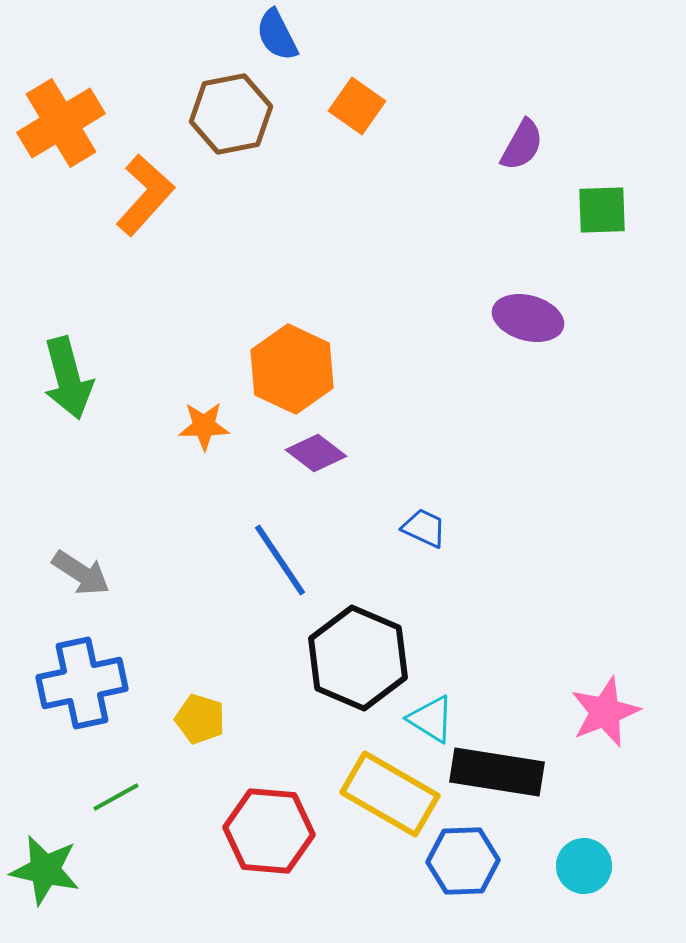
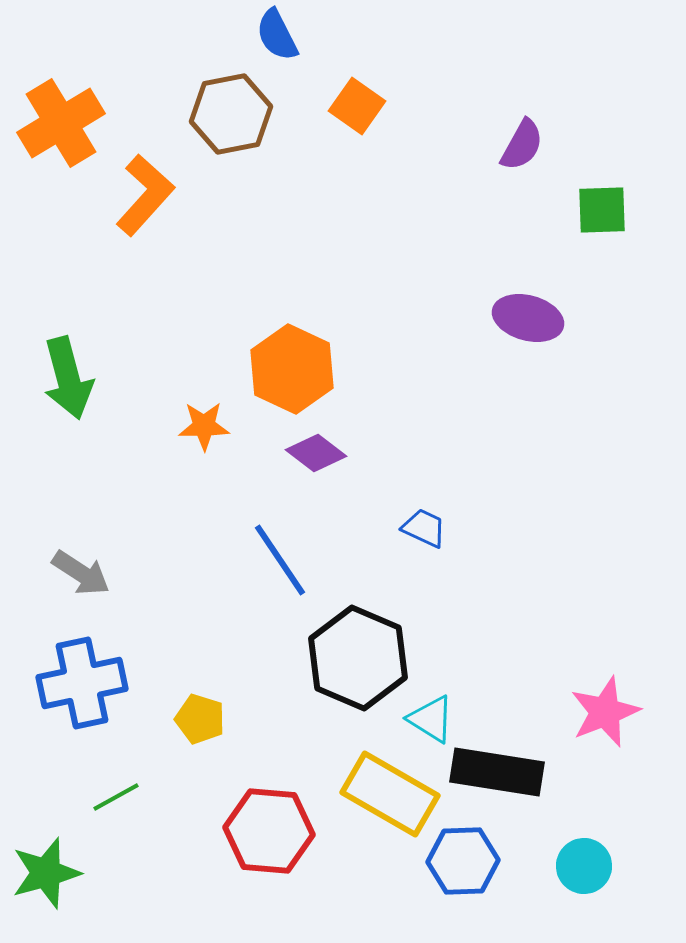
green star: moved 1 px right, 3 px down; rotated 28 degrees counterclockwise
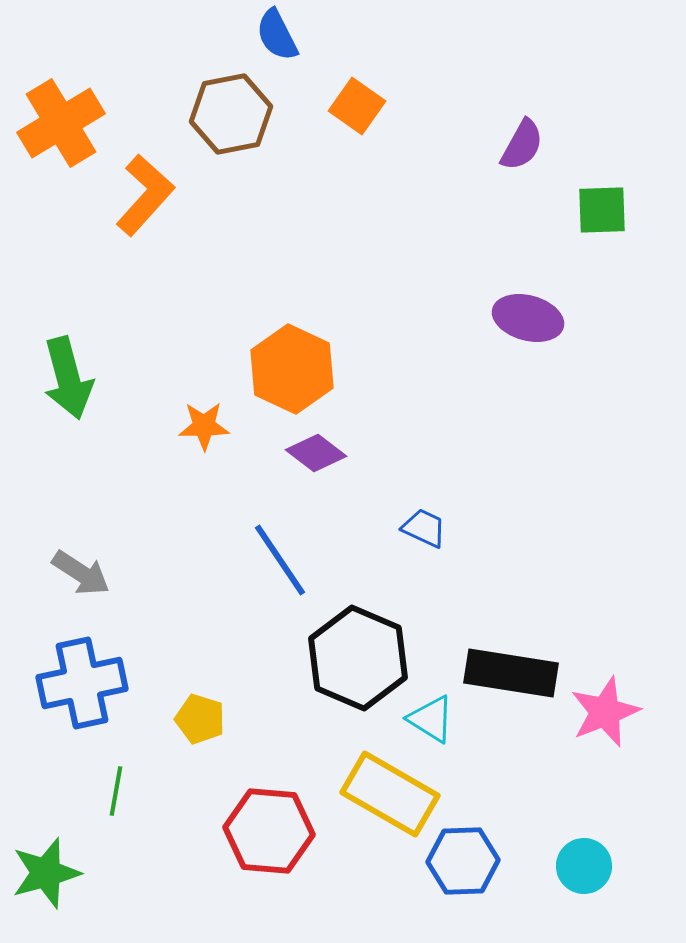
black rectangle: moved 14 px right, 99 px up
green line: moved 6 px up; rotated 51 degrees counterclockwise
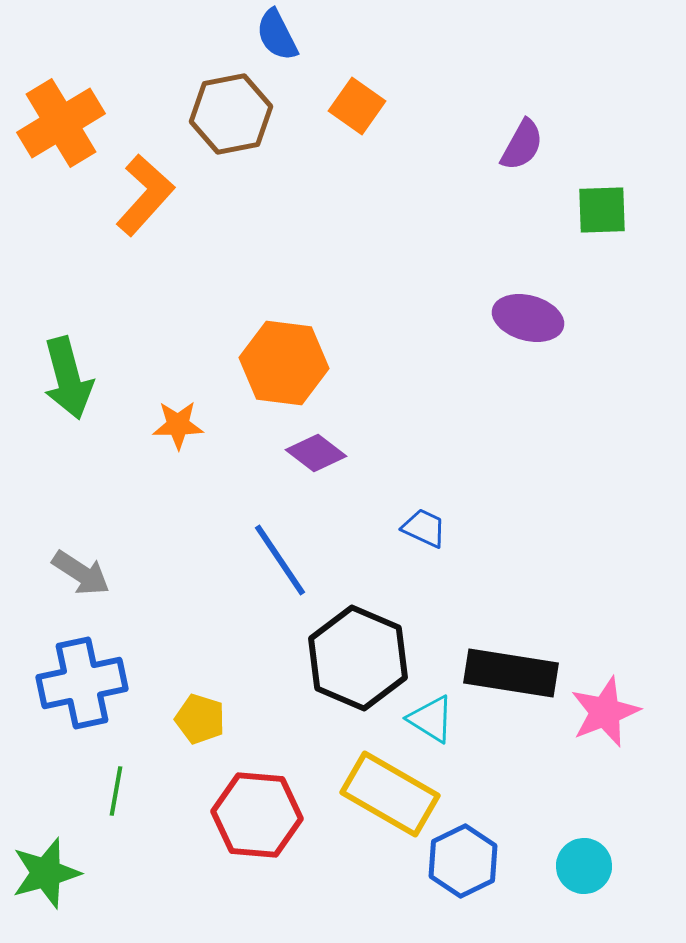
orange hexagon: moved 8 px left, 6 px up; rotated 18 degrees counterclockwise
orange star: moved 26 px left, 1 px up
red hexagon: moved 12 px left, 16 px up
blue hexagon: rotated 24 degrees counterclockwise
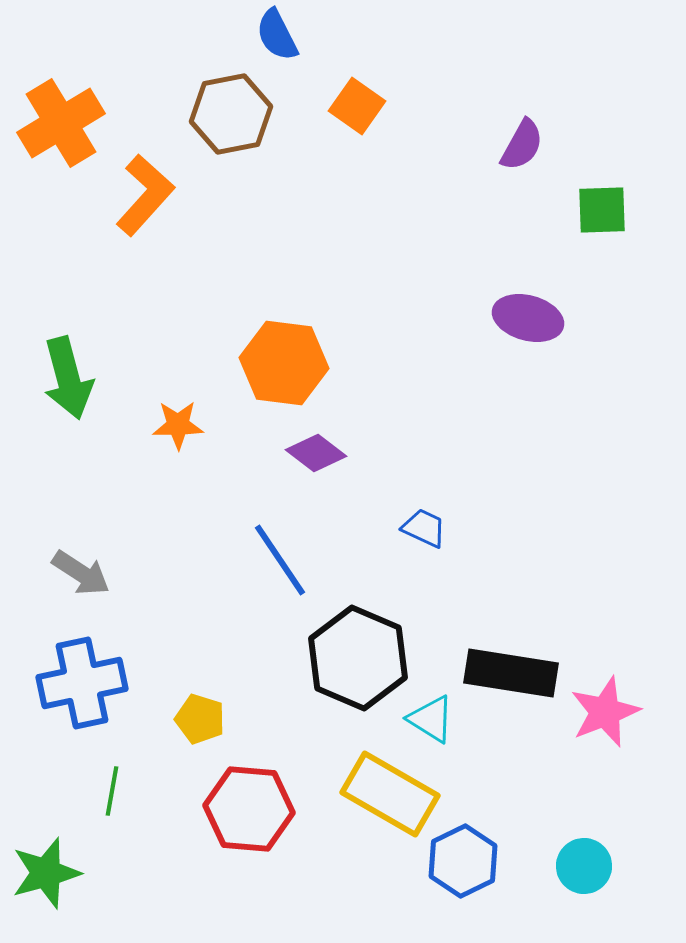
green line: moved 4 px left
red hexagon: moved 8 px left, 6 px up
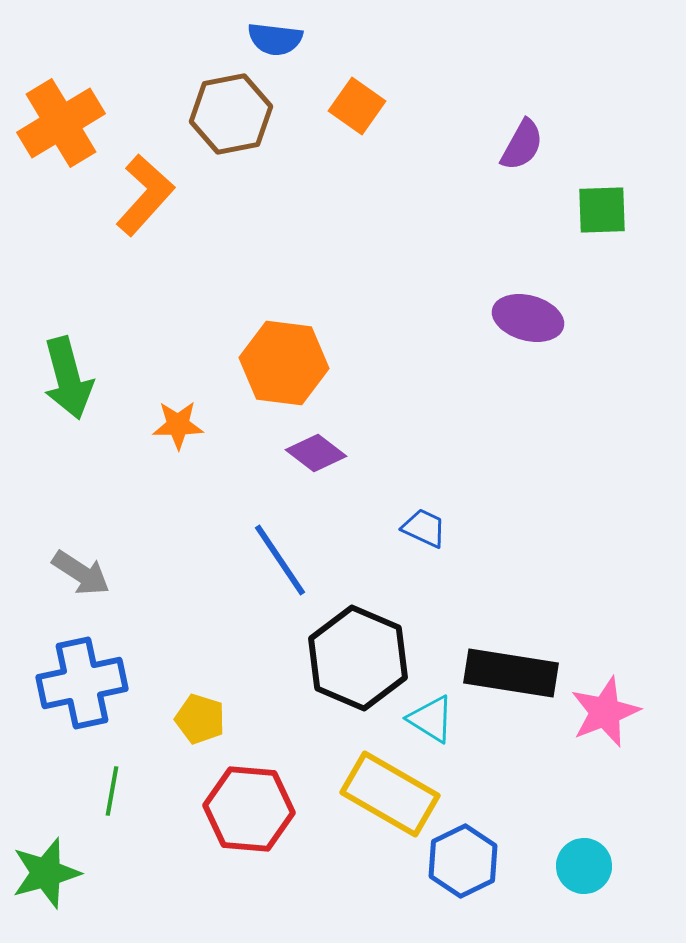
blue semicircle: moved 2 px left, 4 px down; rotated 56 degrees counterclockwise
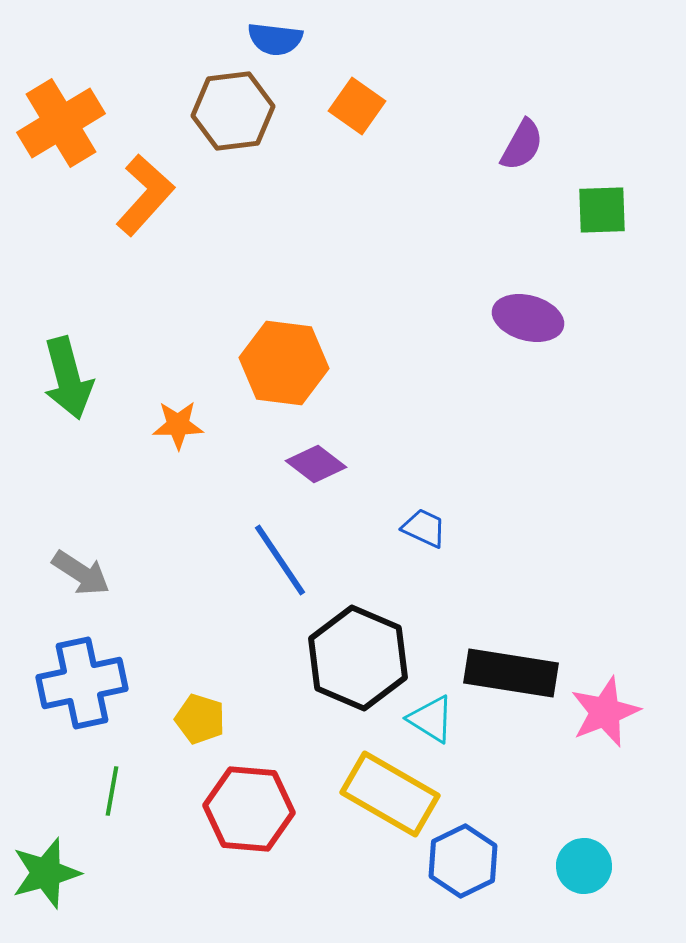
brown hexagon: moved 2 px right, 3 px up; rotated 4 degrees clockwise
purple diamond: moved 11 px down
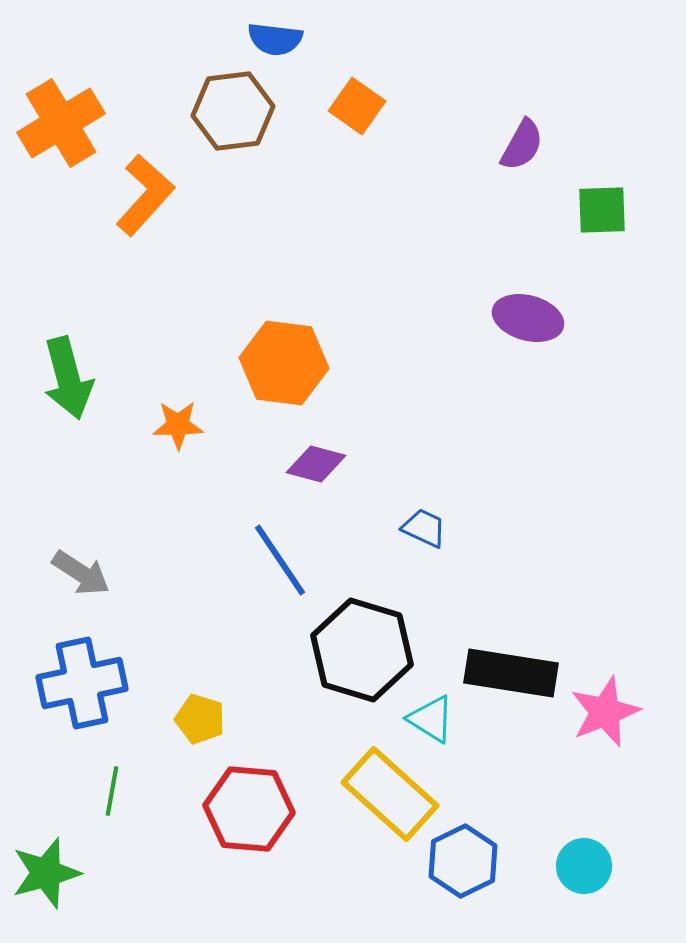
purple diamond: rotated 22 degrees counterclockwise
black hexagon: moved 4 px right, 8 px up; rotated 6 degrees counterclockwise
yellow rectangle: rotated 12 degrees clockwise
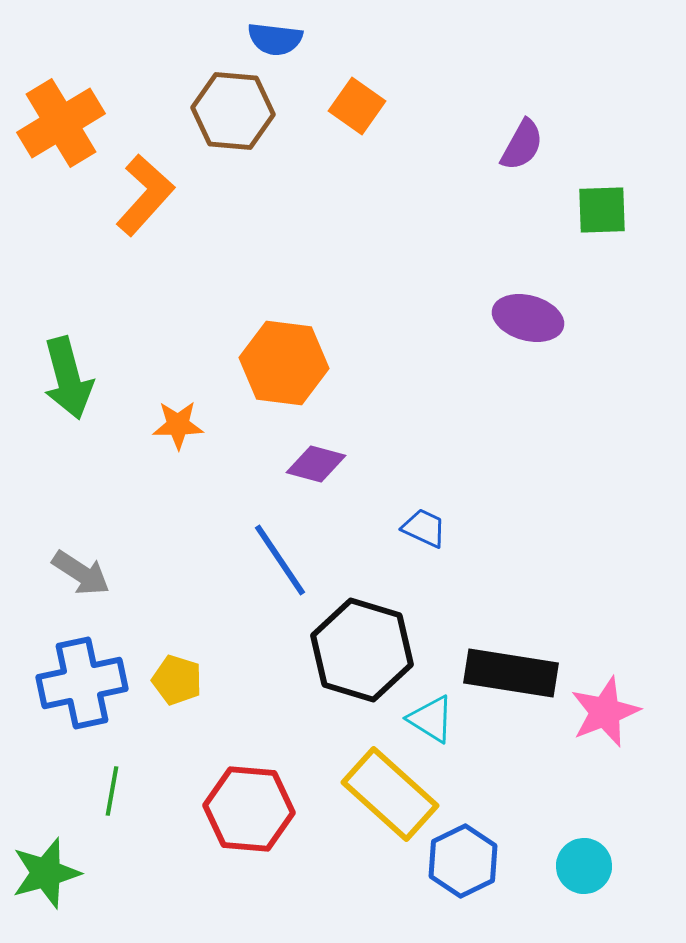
brown hexagon: rotated 12 degrees clockwise
yellow pentagon: moved 23 px left, 39 px up
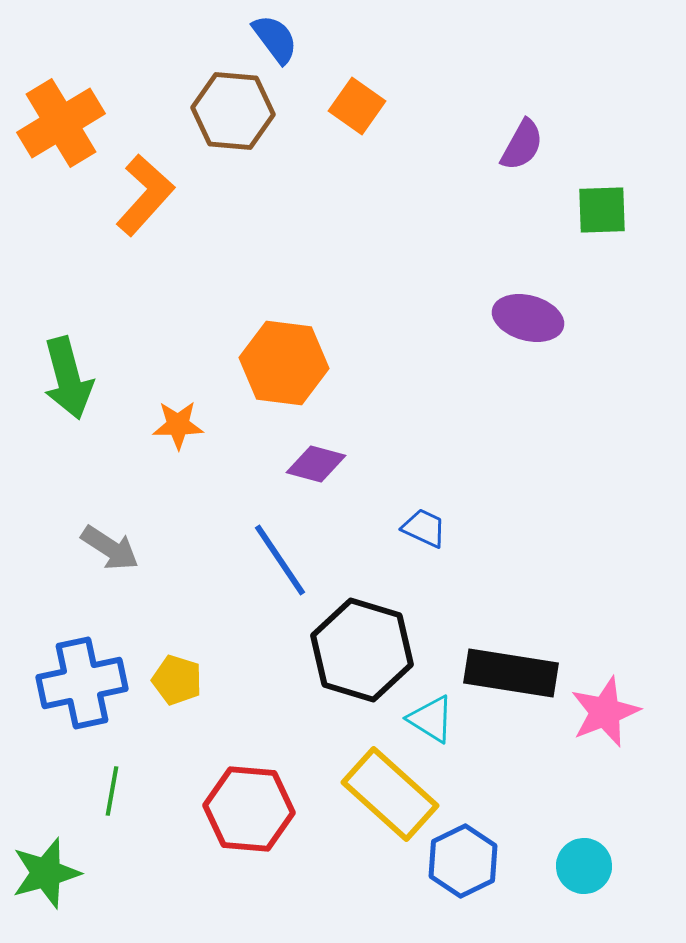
blue semicircle: rotated 134 degrees counterclockwise
gray arrow: moved 29 px right, 25 px up
